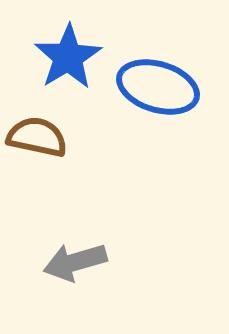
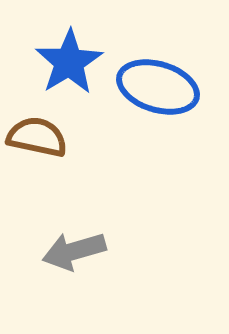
blue star: moved 1 px right, 5 px down
gray arrow: moved 1 px left, 11 px up
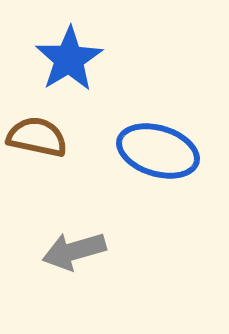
blue star: moved 3 px up
blue ellipse: moved 64 px down
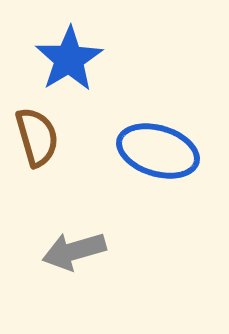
brown semicircle: rotated 62 degrees clockwise
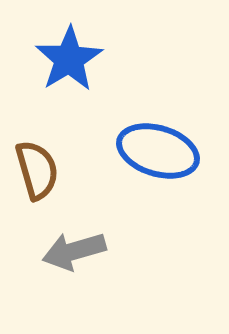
brown semicircle: moved 33 px down
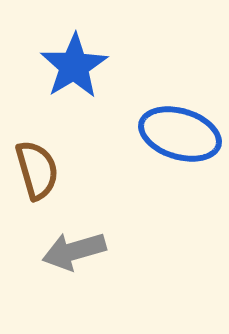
blue star: moved 5 px right, 7 px down
blue ellipse: moved 22 px right, 17 px up
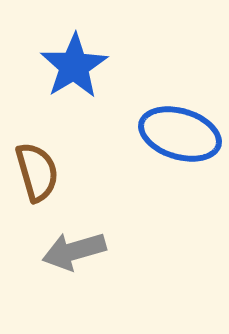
brown semicircle: moved 2 px down
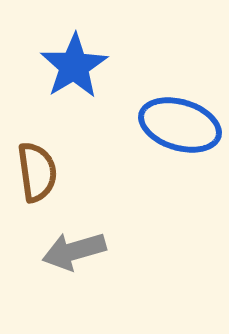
blue ellipse: moved 9 px up
brown semicircle: rotated 8 degrees clockwise
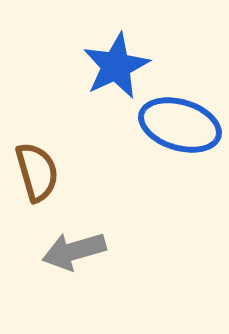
blue star: moved 42 px right; rotated 6 degrees clockwise
brown semicircle: rotated 8 degrees counterclockwise
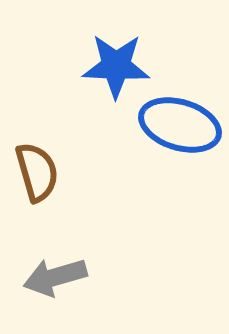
blue star: rotated 28 degrees clockwise
gray arrow: moved 19 px left, 26 px down
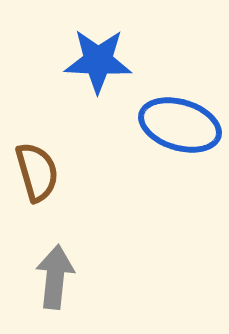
blue star: moved 18 px left, 5 px up
gray arrow: rotated 112 degrees clockwise
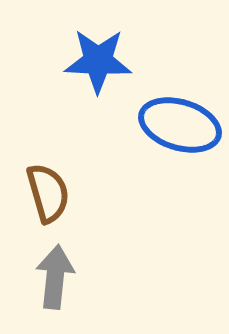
brown semicircle: moved 11 px right, 21 px down
